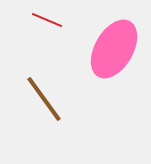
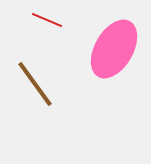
brown line: moved 9 px left, 15 px up
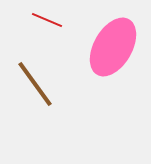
pink ellipse: moved 1 px left, 2 px up
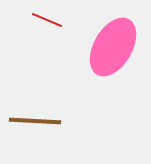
brown line: moved 37 px down; rotated 51 degrees counterclockwise
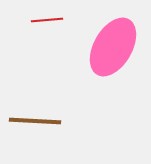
red line: rotated 28 degrees counterclockwise
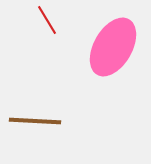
red line: rotated 64 degrees clockwise
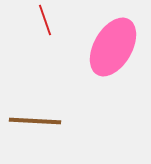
red line: moved 2 px left; rotated 12 degrees clockwise
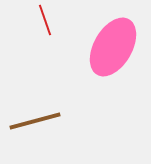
brown line: rotated 18 degrees counterclockwise
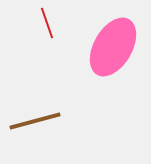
red line: moved 2 px right, 3 px down
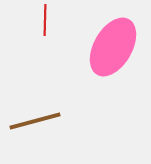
red line: moved 2 px left, 3 px up; rotated 20 degrees clockwise
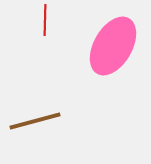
pink ellipse: moved 1 px up
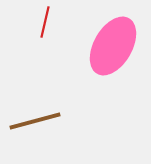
red line: moved 2 px down; rotated 12 degrees clockwise
